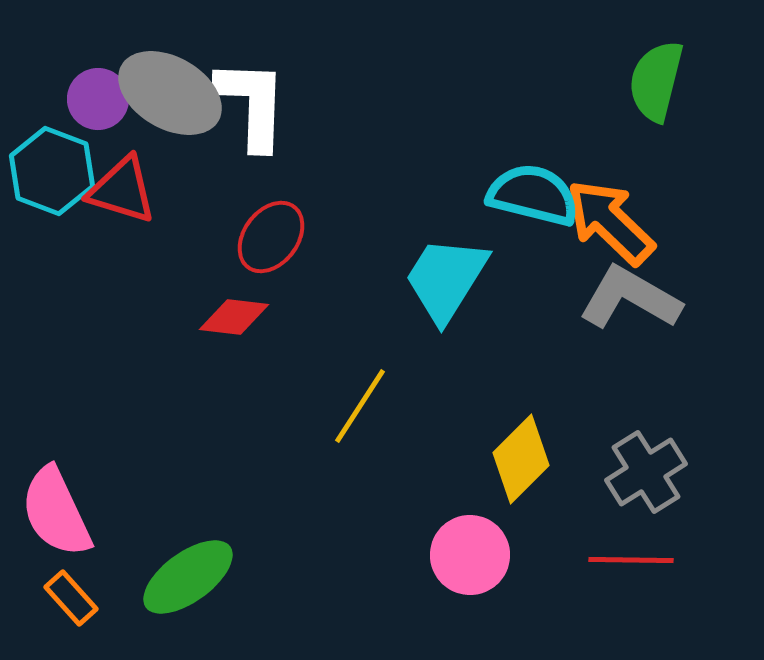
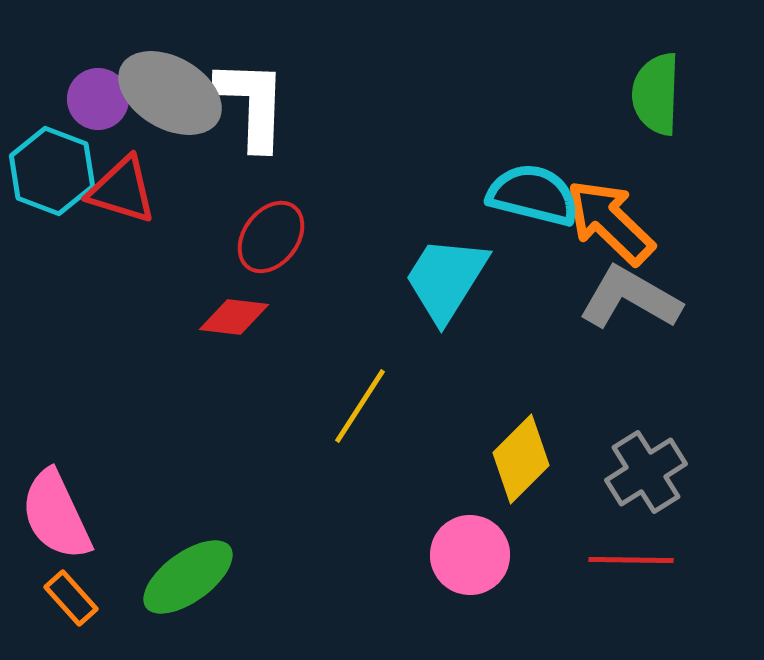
green semicircle: moved 13 px down; rotated 12 degrees counterclockwise
pink semicircle: moved 3 px down
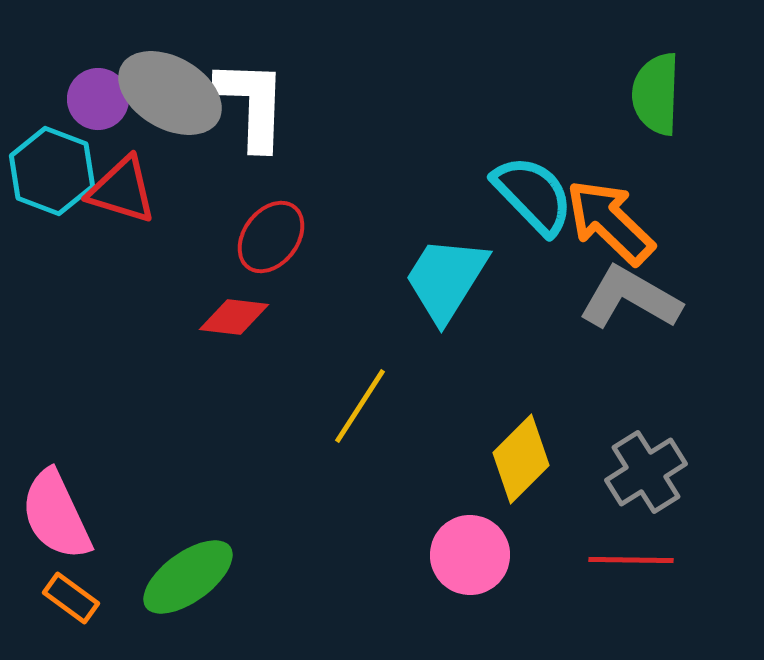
cyan semicircle: rotated 32 degrees clockwise
orange rectangle: rotated 12 degrees counterclockwise
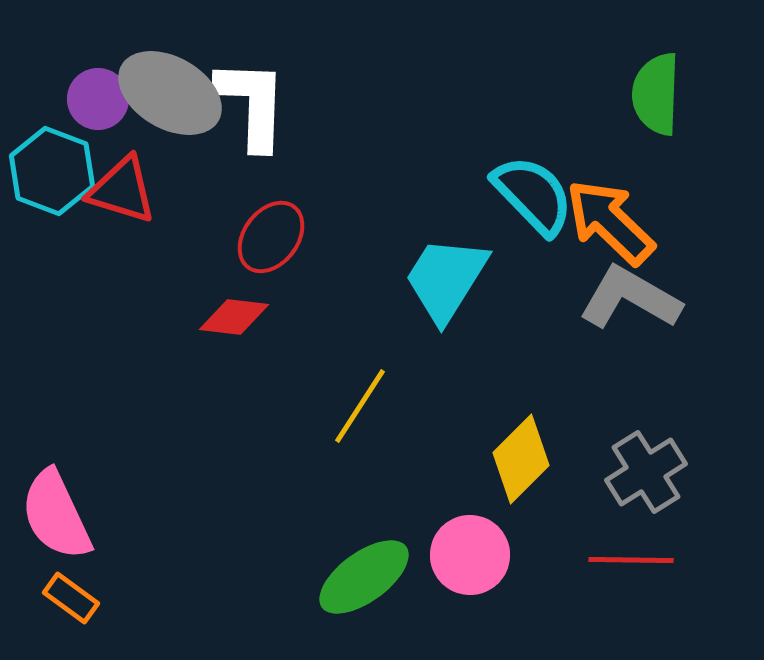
green ellipse: moved 176 px right
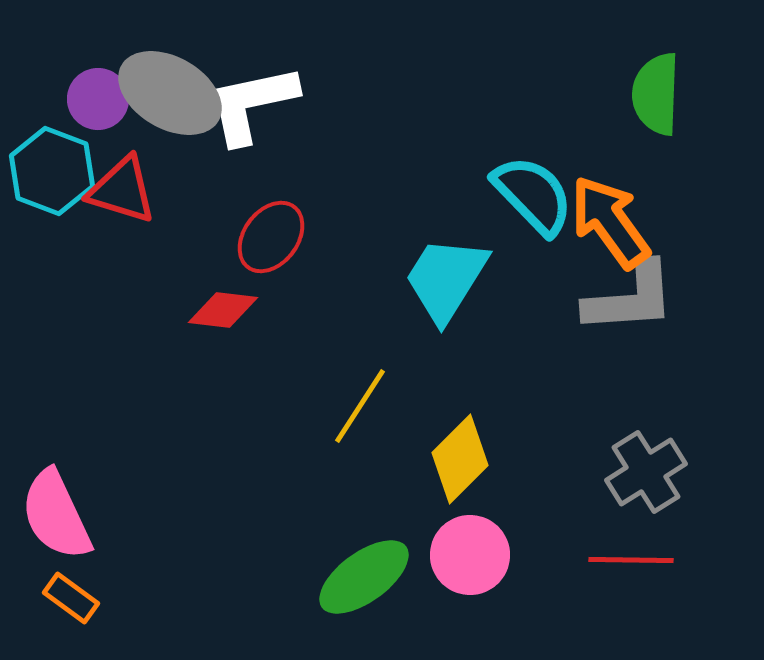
white L-shape: rotated 104 degrees counterclockwise
orange arrow: rotated 10 degrees clockwise
gray L-shape: rotated 146 degrees clockwise
red diamond: moved 11 px left, 7 px up
yellow diamond: moved 61 px left
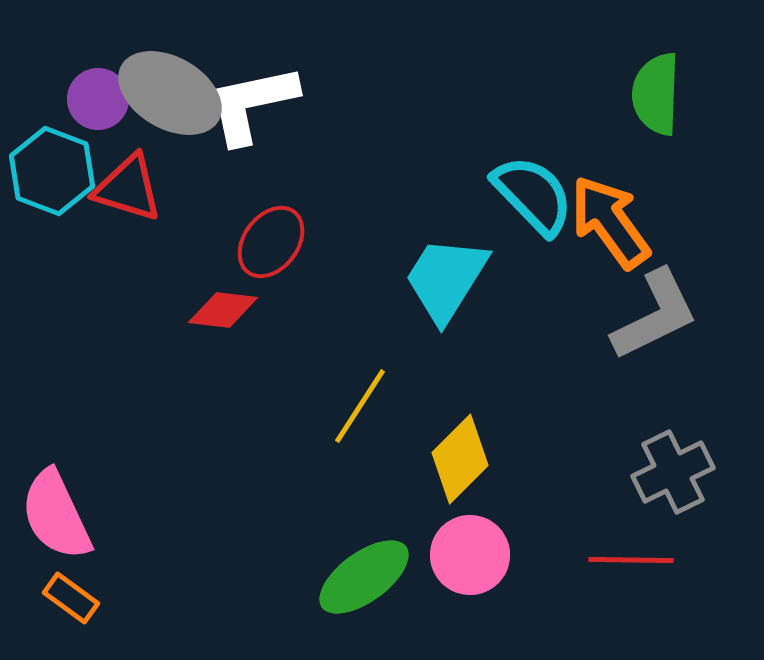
red triangle: moved 6 px right, 2 px up
red ellipse: moved 5 px down
gray L-shape: moved 25 px right, 17 px down; rotated 22 degrees counterclockwise
gray cross: moved 27 px right; rotated 6 degrees clockwise
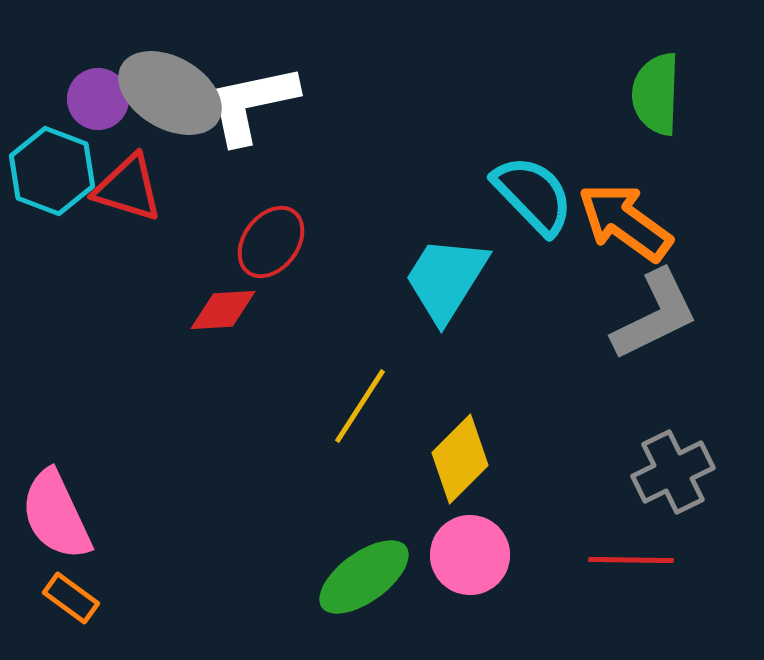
orange arrow: moved 15 px right; rotated 18 degrees counterclockwise
red diamond: rotated 10 degrees counterclockwise
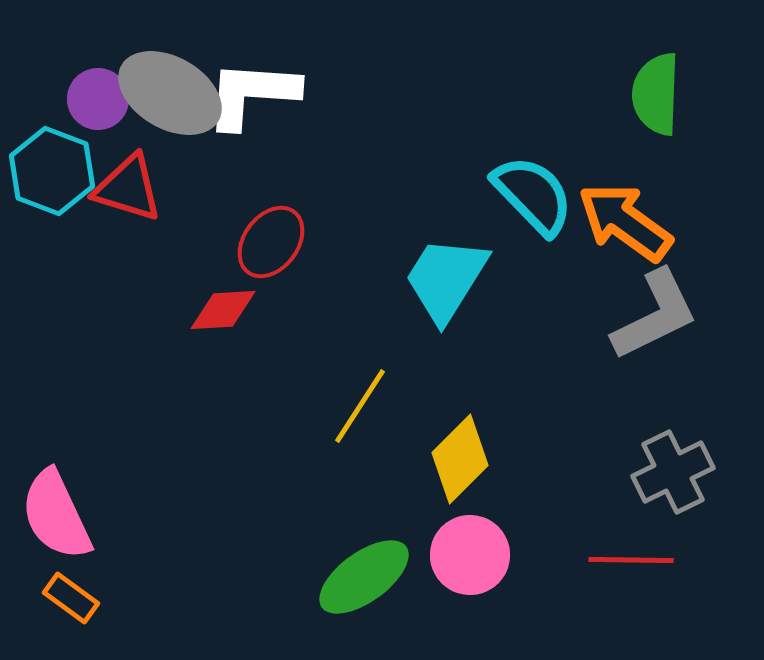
white L-shape: moved 10 px up; rotated 16 degrees clockwise
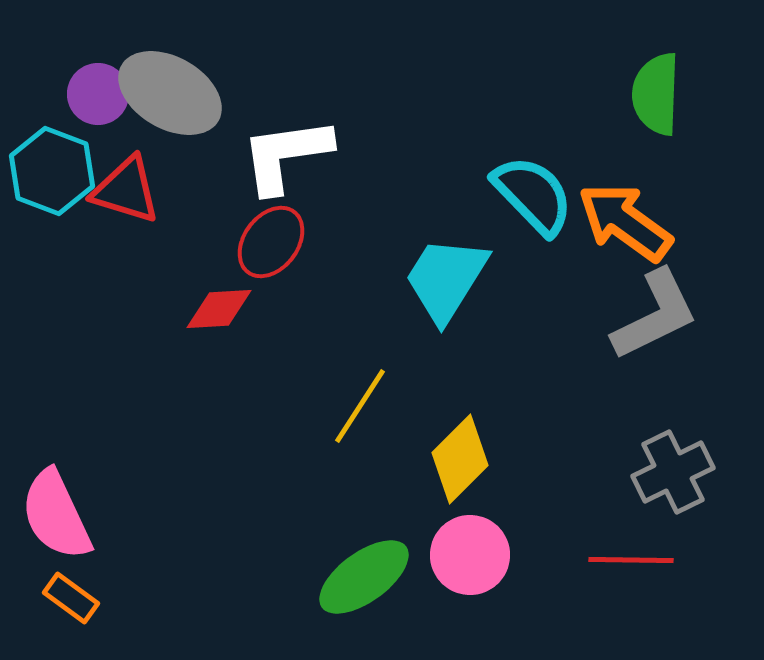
white L-shape: moved 34 px right, 61 px down; rotated 12 degrees counterclockwise
purple circle: moved 5 px up
red triangle: moved 2 px left, 2 px down
red diamond: moved 4 px left, 1 px up
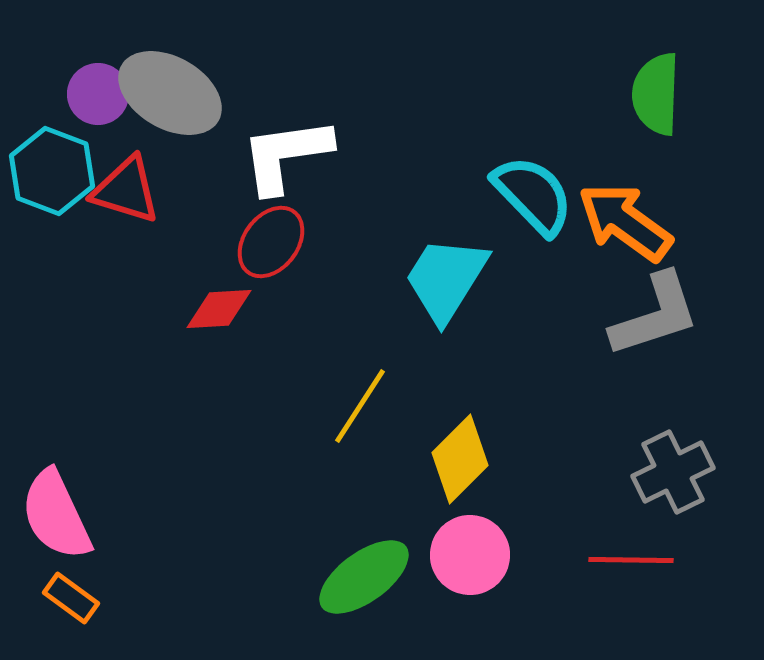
gray L-shape: rotated 8 degrees clockwise
